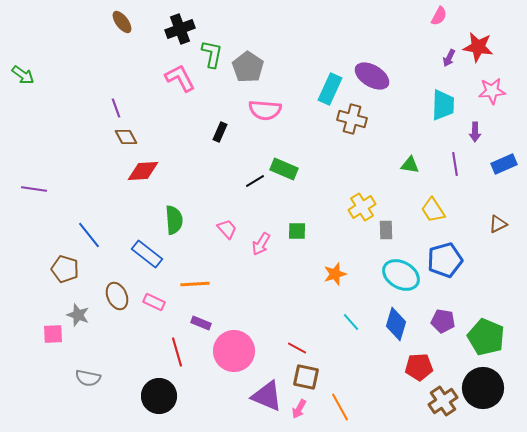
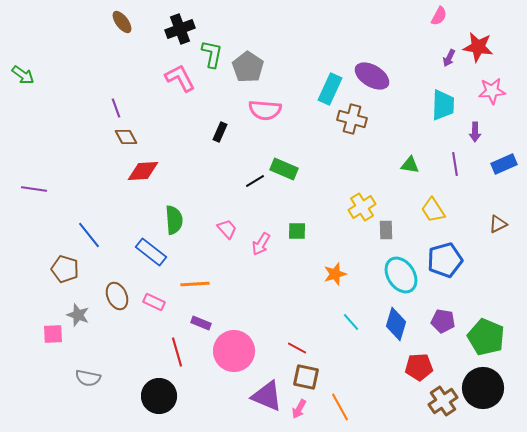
blue rectangle at (147, 254): moved 4 px right, 2 px up
cyan ellipse at (401, 275): rotated 27 degrees clockwise
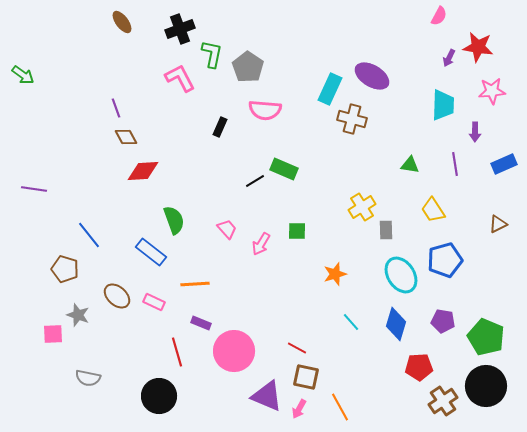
black rectangle at (220, 132): moved 5 px up
green semicircle at (174, 220): rotated 16 degrees counterclockwise
brown ellipse at (117, 296): rotated 24 degrees counterclockwise
black circle at (483, 388): moved 3 px right, 2 px up
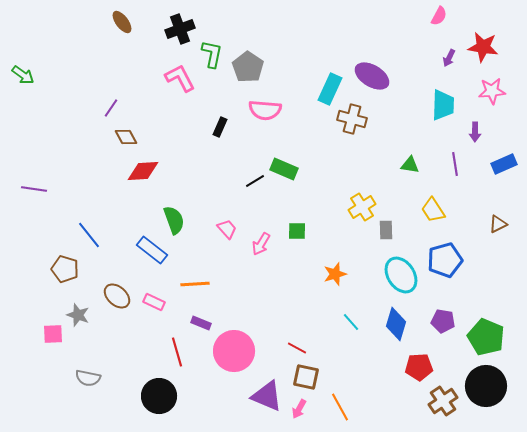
red star at (478, 47): moved 5 px right
purple line at (116, 108): moved 5 px left; rotated 54 degrees clockwise
blue rectangle at (151, 252): moved 1 px right, 2 px up
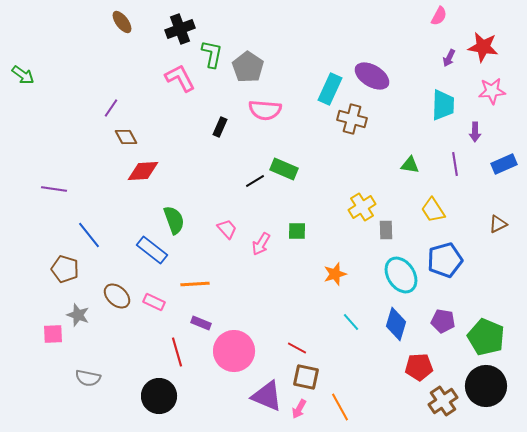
purple line at (34, 189): moved 20 px right
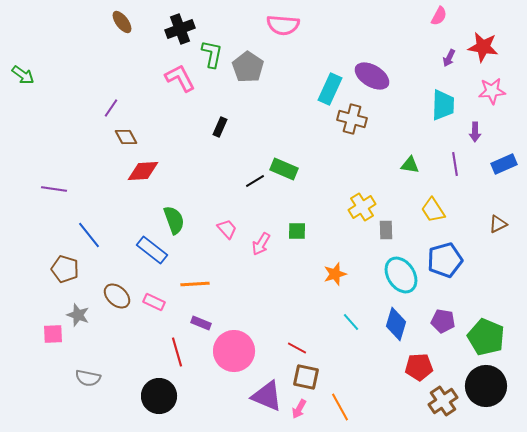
pink semicircle at (265, 110): moved 18 px right, 85 px up
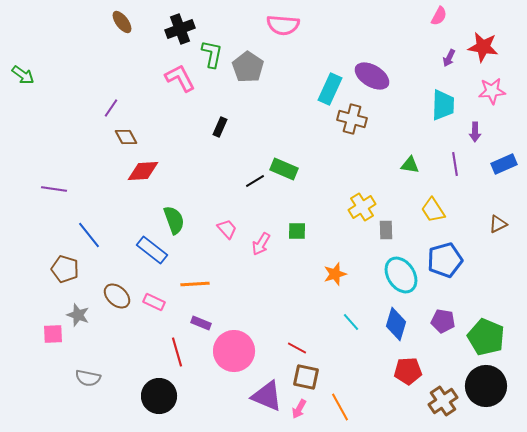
red pentagon at (419, 367): moved 11 px left, 4 px down
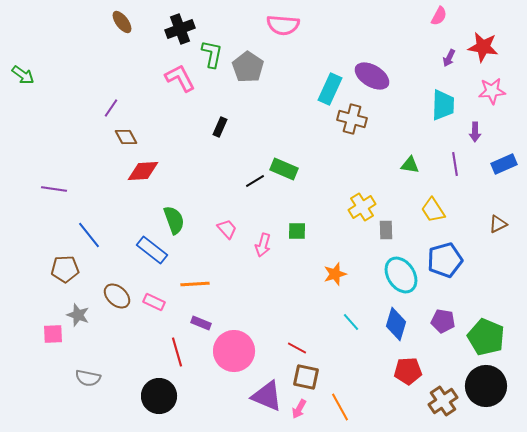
pink arrow at (261, 244): moved 2 px right, 1 px down; rotated 15 degrees counterclockwise
brown pentagon at (65, 269): rotated 20 degrees counterclockwise
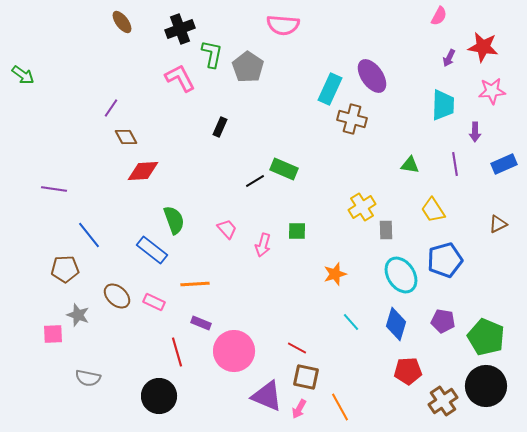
purple ellipse at (372, 76): rotated 24 degrees clockwise
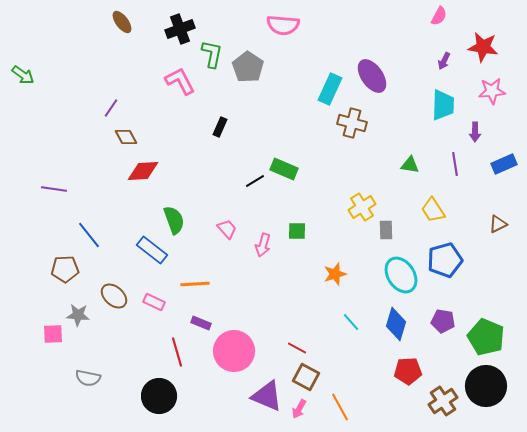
purple arrow at (449, 58): moved 5 px left, 3 px down
pink L-shape at (180, 78): moved 3 px down
brown cross at (352, 119): moved 4 px down
brown ellipse at (117, 296): moved 3 px left
gray star at (78, 315): rotated 15 degrees counterclockwise
brown square at (306, 377): rotated 16 degrees clockwise
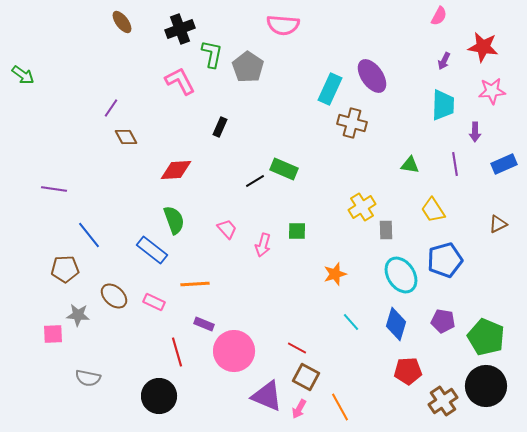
red diamond at (143, 171): moved 33 px right, 1 px up
purple rectangle at (201, 323): moved 3 px right, 1 px down
